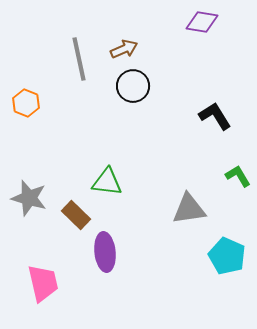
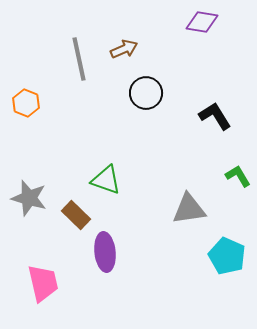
black circle: moved 13 px right, 7 px down
green triangle: moved 1 px left, 2 px up; rotated 12 degrees clockwise
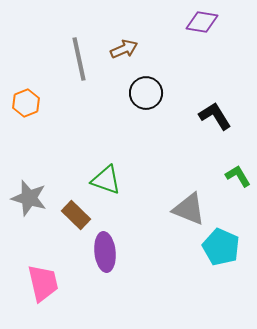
orange hexagon: rotated 16 degrees clockwise
gray triangle: rotated 30 degrees clockwise
cyan pentagon: moved 6 px left, 9 px up
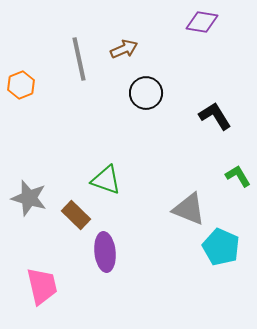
orange hexagon: moved 5 px left, 18 px up
pink trapezoid: moved 1 px left, 3 px down
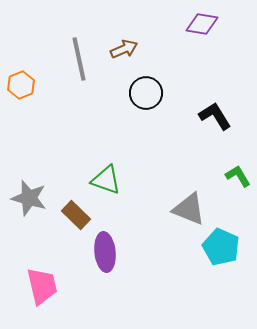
purple diamond: moved 2 px down
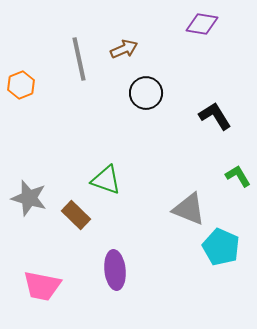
purple ellipse: moved 10 px right, 18 px down
pink trapezoid: rotated 114 degrees clockwise
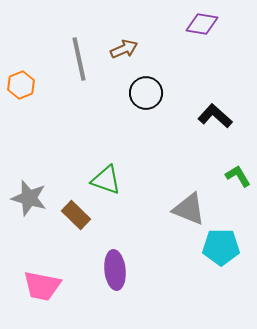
black L-shape: rotated 16 degrees counterclockwise
cyan pentagon: rotated 24 degrees counterclockwise
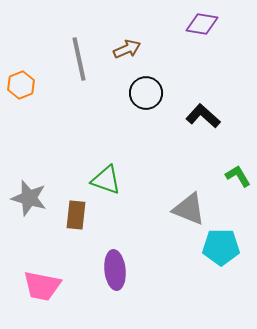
brown arrow: moved 3 px right
black L-shape: moved 12 px left
brown rectangle: rotated 52 degrees clockwise
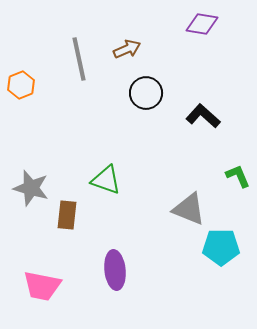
green L-shape: rotated 8 degrees clockwise
gray star: moved 2 px right, 10 px up
brown rectangle: moved 9 px left
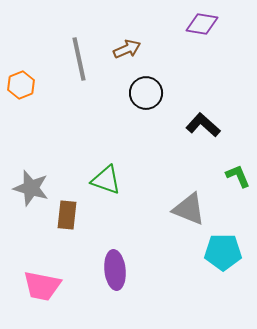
black L-shape: moved 9 px down
cyan pentagon: moved 2 px right, 5 px down
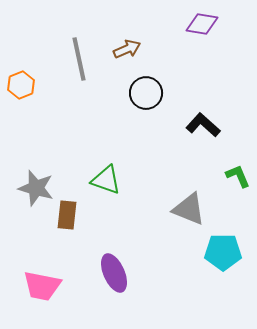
gray star: moved 5 px right
purple ellipse: moved 1 px left, 3 px down; rotated 18 degrees counterclockwise
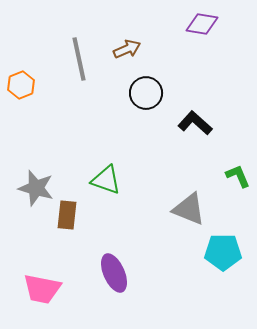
black L-shape: moved 8 px left, 2 px up
pink trapezoid: moved 3 px down
